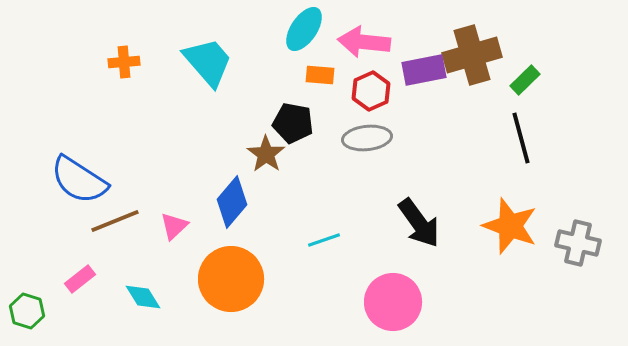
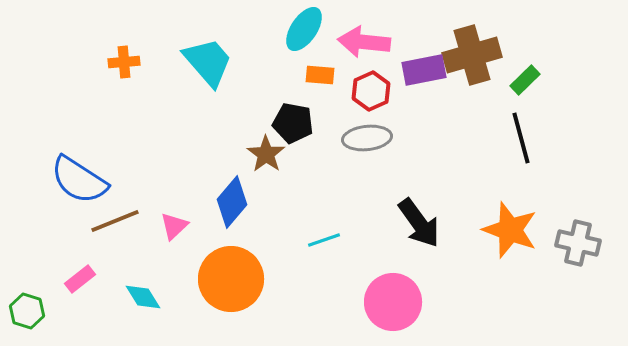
orange star: moved 4 px down
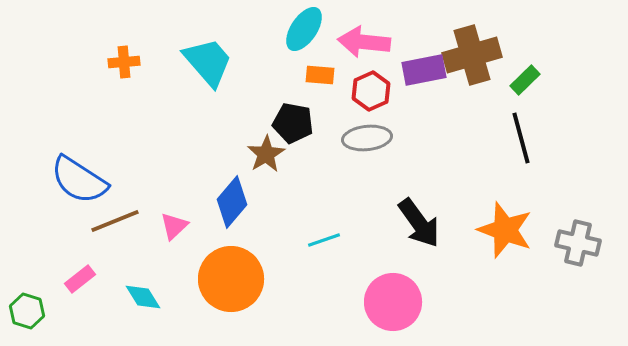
brown star: rotated 6 degrees clockwise
orange star: moved 5 px left
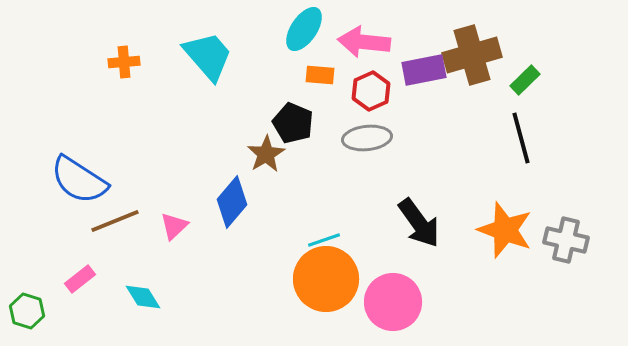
cyan trapezoid: moved 6 px up
black pentagon: rotated 12 degrees clockwise
gray cross: moved 12 px left, 3 px up
orange circle: moved 95 px right
